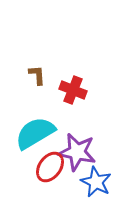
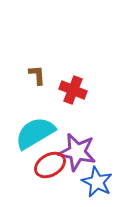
red ellipse: moved 2 px up; rotated 24 degrees clockwise
blue star: moved 1 px right
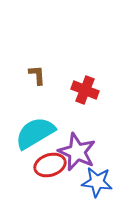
red cross: moved 12 px right
purple star: rotated 12 degrees clockwise
red ellipse: rotated 12 degrees clockwise
blue star: rotated 20 degrees counterclockwise
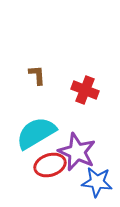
cyan semicircle: moved 1 px right
